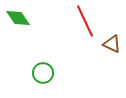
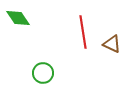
red line: moved 2 px left, 11 px down; rotated 16 degrees clockwise
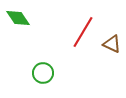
red line: rotated 40 degrees clockwise
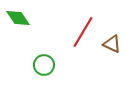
green circle: moved 1 px right, 8 px up
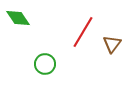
brown triangle: rotated 42 degrees clockwise
green circle: moved 1 px right, 1 px up
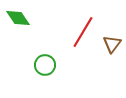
green circle: moved 1 px down
